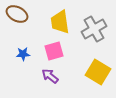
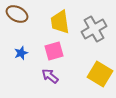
blue star: moved 2 px left, 1 px up; rotated 16 degrees counterclockwise
yellow square: moved 2 px right, 2 px down
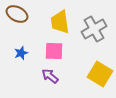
pink square: rotated 18 degrees clockwise
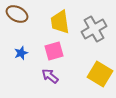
pink square: rotated 18 degrees counterclockwise
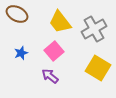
yellow trapezoid: rotated 30 degrees counterclockwise
pink square: rotated 24 degrees counterclockwise
yellow square: moved 2 px left, 6 px up
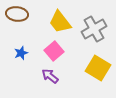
brown ellipse: rotated 20 degrees counterclockwise
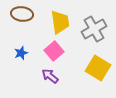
brown ellipse: moved 5 px right
yellow trapezoid: rotated 150 degrees counterclockwise
